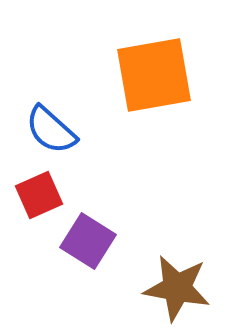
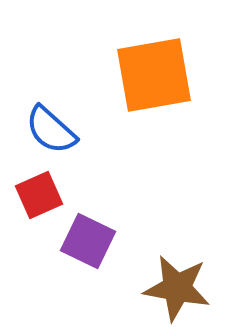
purple square: rotated 6 degrees counterclockwise
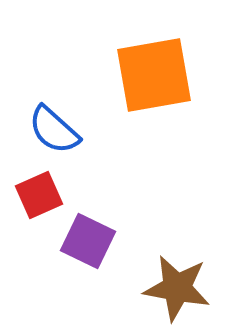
blue semicircle: moved 3 px right
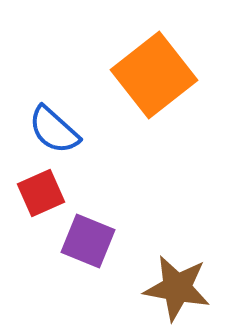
orange square: rotated 28 degrees counterclockwise
red square: moved 2 px right, 2 px up
purple square: rotated 4 degrees counterclockwise
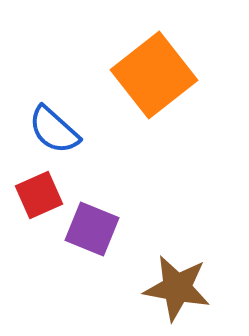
red square: moved 2 px left, 2 px down
purple square: moved 4 px right, 12 px up
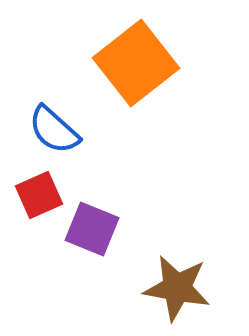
orange square: moved 18 px left, 12 px up
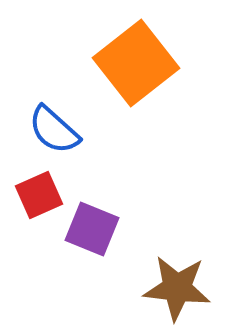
brown star: rotated 4 degrees counterclockwise
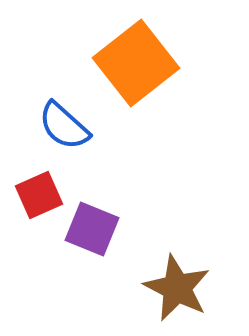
blue semicircle: moved 10 px right, 4 px up
brown star: rotated 20 degrees clockwise
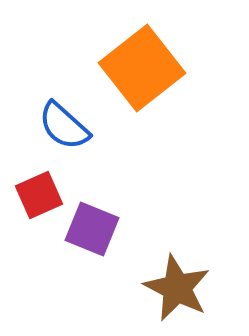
orange square: moved 6 px right, 5 px down
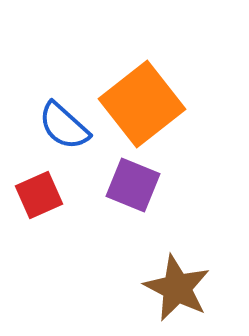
orange square: moved 36 px down
purple square: moved 41 px right, 44 px up
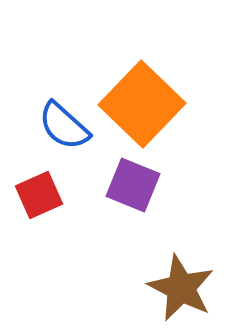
orange square: rotated 8 degrees counterclockwise
brown star: moved 4 px right
